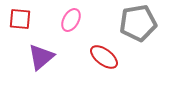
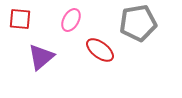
red ellipse: moved 4 px left, 7 px up
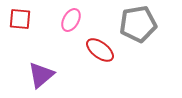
gray pentagon: moved 1 px down
purple triangle: moved 18 px down
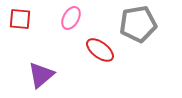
pink ellipse: moved 2 px up
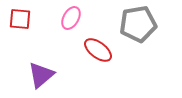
red ellipse: moved 2 px left
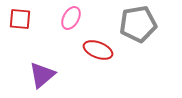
red ellipse: rotated 16 degrees counterclockwise
purple triangle: moved 1 px right
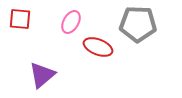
pink ellipse: moved 4 px down
gray pentagon: rotated 12 degrees clockwise
red ellipse: moved 3 px up
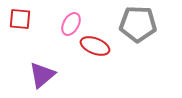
pink ellipse: moved 2 px down
red ellipse: moved 3 px left, 1 px up
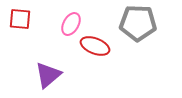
gray pentagon: moved 1 px up
purple triangle: moved 6 px right
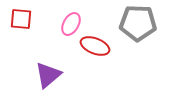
red square: moved 1 px right
